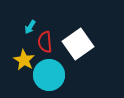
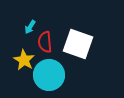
white square: rotated 36 degrees counterclockwise
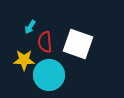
yellow star: rotated 30 degrees counterclockwise
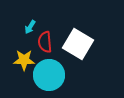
white square: rotated 12 degrees clockwise
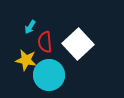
white square: rotated 16 degrees clockwise
yellow star: moved 2 px right; rotated 10 degrees clockwise
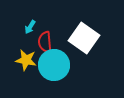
white square: moved 6 px right, 6 px up; rotated 12 degrees counterclockwise
cyan circle: moved 5 px right, 10 px up
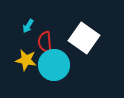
cyan arrow: moved 2 px left, 1 px up
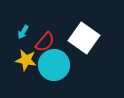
cyan arrow: moved 5 px left, 6 px down
red semicircle: rotated 135 degrees counterclockwise
